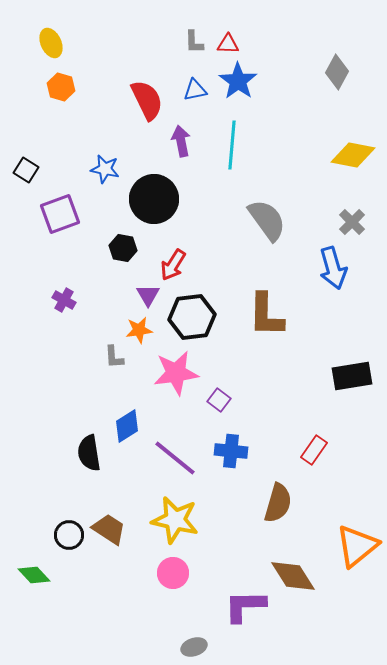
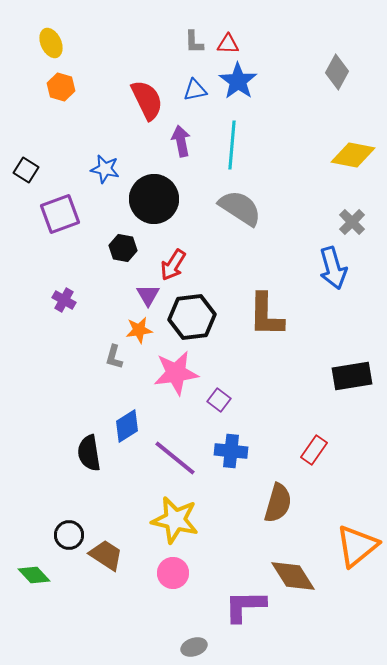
gray semicircle at (267, 220): moved 27 px left, 12 px up; rotated 21 degrees counterclockwise
gray L-shape at (114, 357): rotated 20 degrees clockwise
brown trapezoid at (109, 529): moved 3 px left, 26 px down
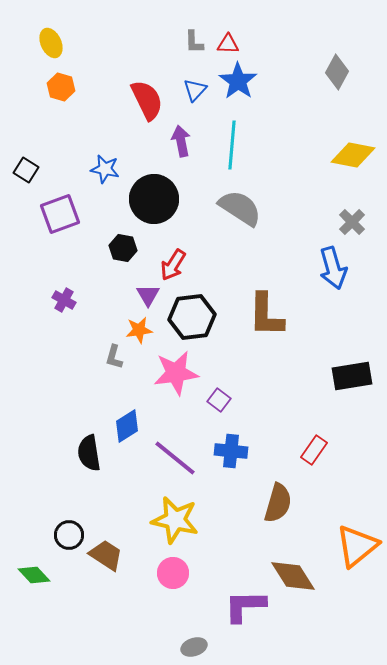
blue triangle at (195, 90): rotated 35 degrees counterclockwise
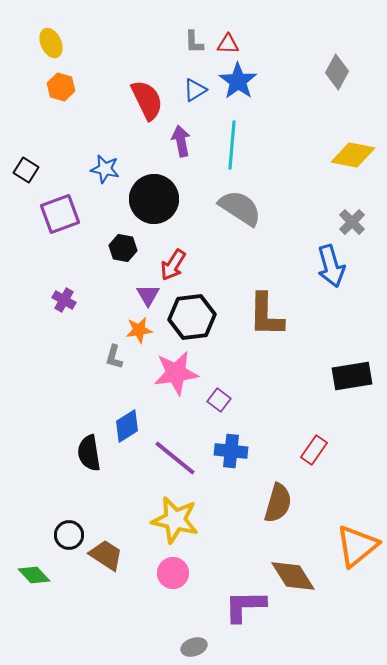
blue triangle at (195, 90): rotated 15 degrees clockwise
blue arrow at (333, 268): moved 2 px left, 2 px up
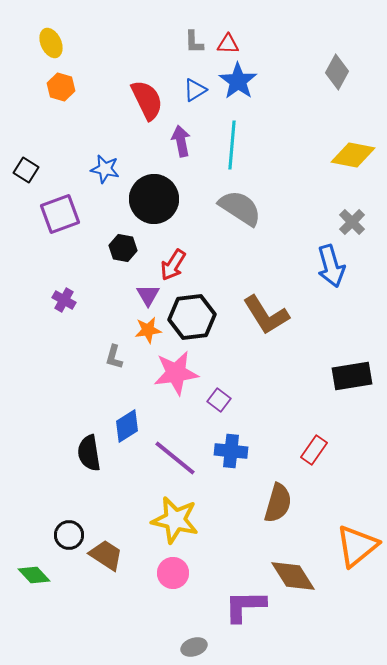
brown L-shape at (266, 315): rotated 33 degrees counterclockwise
orange star at (139, 330): moved 9 px right
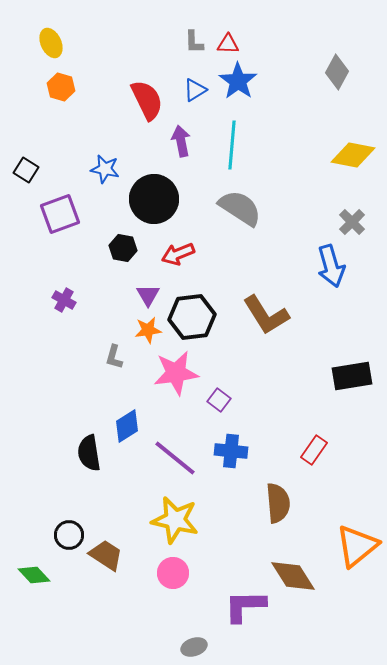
red arrow at (173, 265): moved 5 px right, 11 px up; rotated 36 degrees clockwise
brown semicircle at (278, 503): rotated 21 degrees counterclockwise
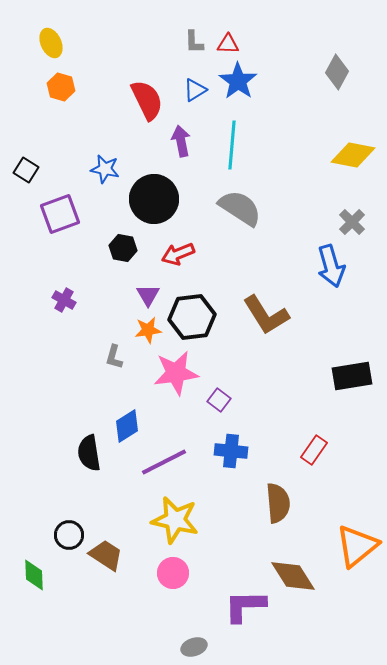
purple line at (175, 458): moved 11 px left, 4 px down; rotated 66 degrees counterclockwise
green diamond at (34, 575): rotated 40 degrees clockwise
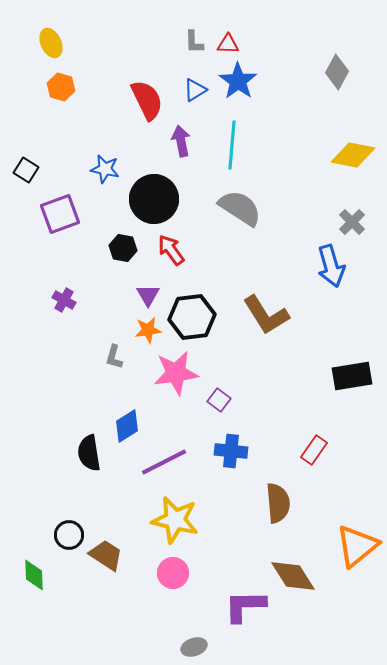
red arrow at (178, 254): moved 7 px left, 4 px up; rotated 76 degrees clockwise
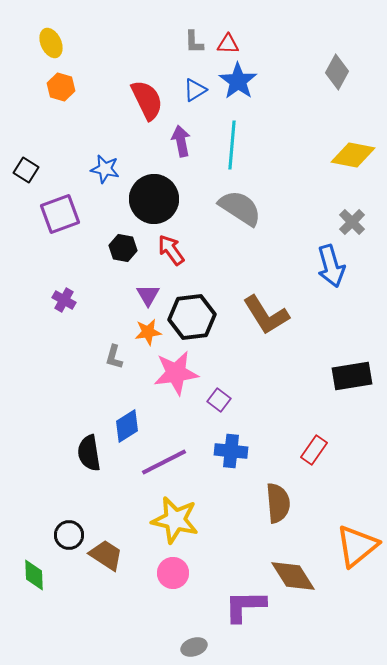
orange star at (148, 330): moved 2 px down
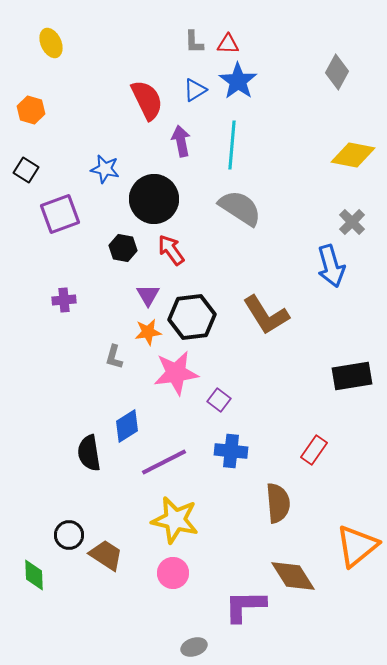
orange hexagon at (61, 87): moved 30 px left, 23 px down
purple cross at (64, 300): rotated 35 degrees counterclockwise
